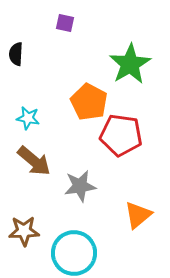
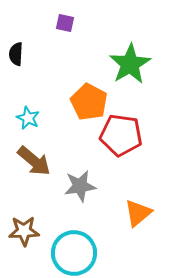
cyan star: rotated 15 degrees clockwise
orange triangle: moved 2 px up
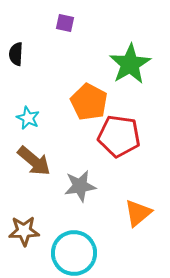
red pentagon: moved 2 px left, 1 px down
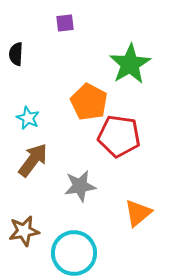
purple square: rotated 18 degrees counterclockwise
brown arrow: moved 1 px left, 1 px up; rotated 93 degrees counterclockwise
brown star: rotated 8 degrees counterclockwise
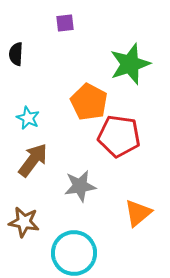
green star: rotated 12 degrees clockwise
brown star: moved 9 px up; rotated 20 degrees clockwise
